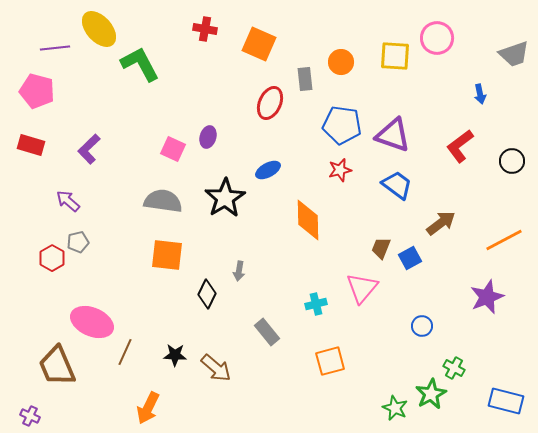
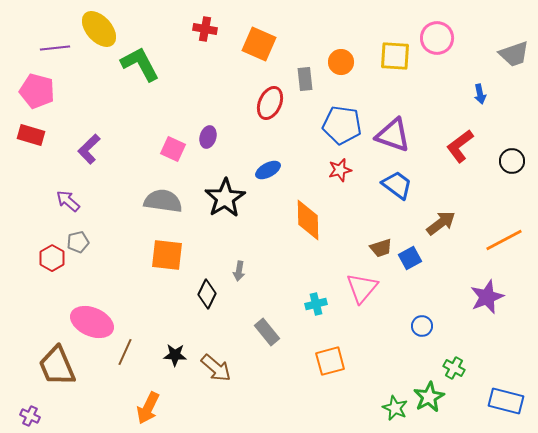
red rectangle at (31, 145): moved 10 px up
brown trapezoid at (381, 248): rotated 130 degrees counterclockwise
green star at (431, 394): moved 2 px left, 3 px down
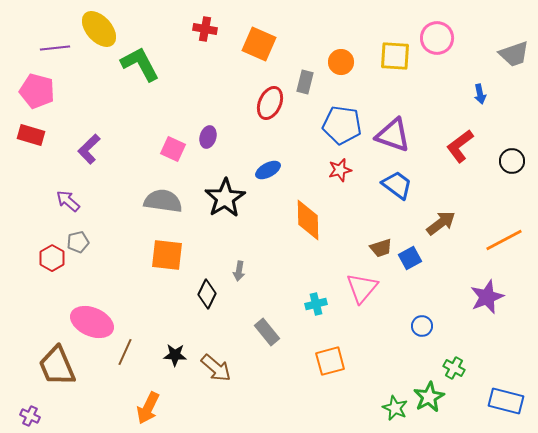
gray rectangle at (305, 79): moved 3 px down; rotated 20 degrees clockwise
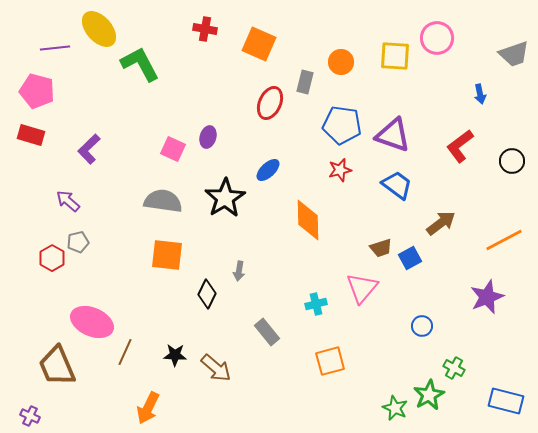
blue ellipse at (268, 170): rotated 15 degrees counterclockwise
green star at (429, 397): moved 2 px up
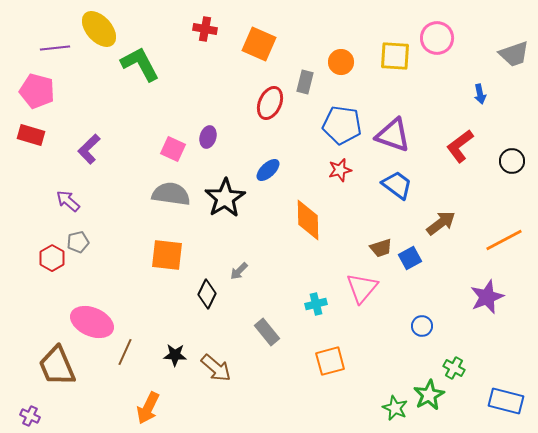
gray semicircle at (163, 201): moved 8 px right, 7 px up
gray arrow at (239, 271): rotated 36 degrees clockwise
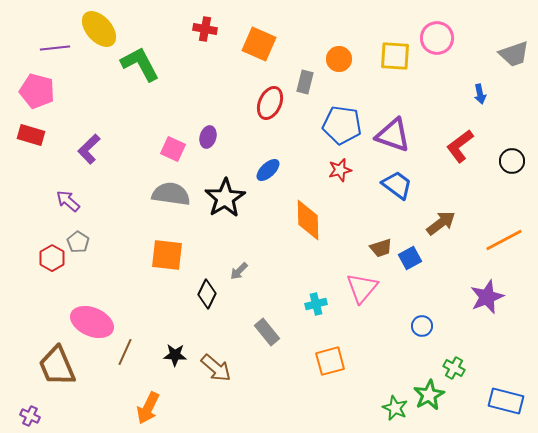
orange circle at (341, 62): moved 2 px left, 3 px up
gray pentagon at (78, 242): rotated 25 degrees counterclockwise
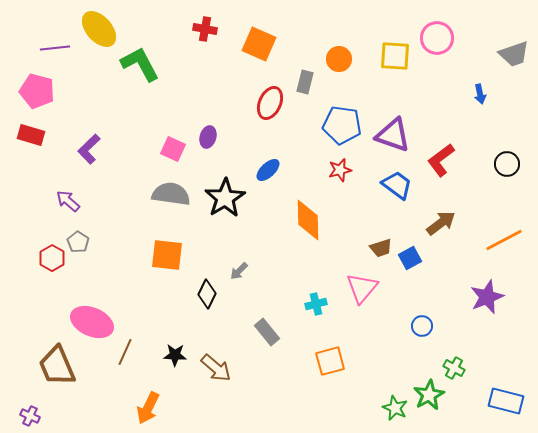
red L-shape at (460, 146): moved 19 px left, 14 px down
black circle at (512, 161): moved 5 px left, 3 px down
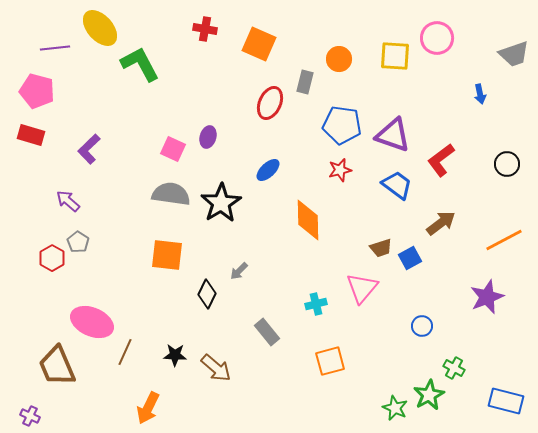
yellow ellipse at (99, 29): moved 1 px right, 1 px up
black star at (225, 198): moved 4 px left, 5 px down
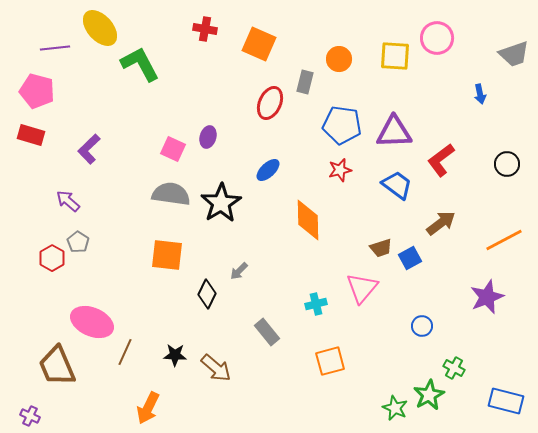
purple triangle at (393, 135): moved 1 px right, 3 px up; rotated 21 degrees counterclockwise
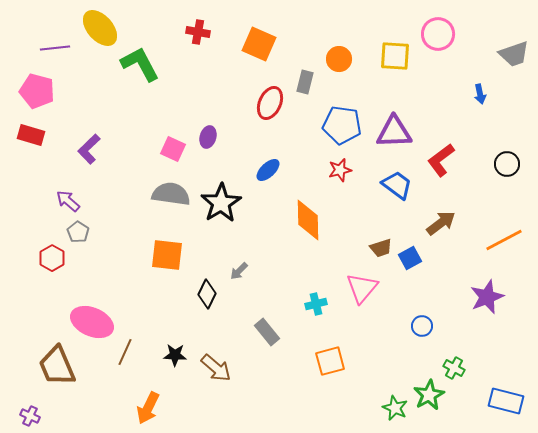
red cross at (205, 29): moved 7 px left, 3 px down
pink circle at (437, 38): moved 1 px right, 4 px up
gray pentagon at (78, 242): moved 10 px up
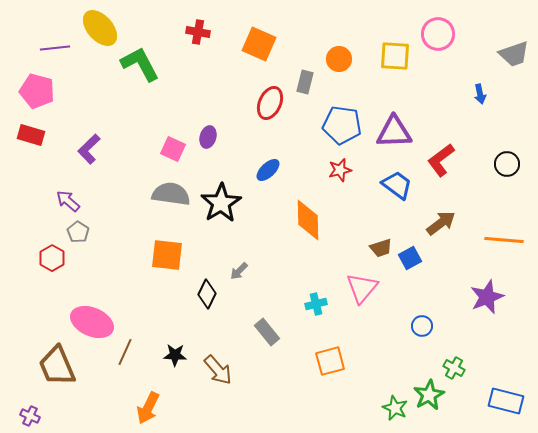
orange line at (504, 240): rotated 33 degrees clockwise
brown arrow at (216, 368): moved 2 px right, 2 px down; rotated 8 degrees clockwise
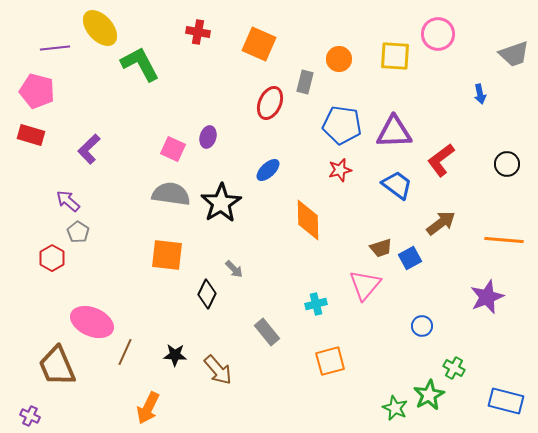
gray arrow at (239, 271): moved 5 px left, 2 px up; rotated 90 degrees counterclockwise
pink triangle at (362, 288): moved 3 px right, 3 px up
